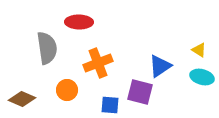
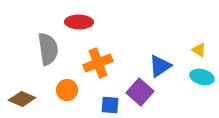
gray semicircle: moved 1 px right, 1 px down
purple square: rotated 28 degrees clockwise
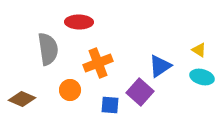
orange circle: moved 3 px right
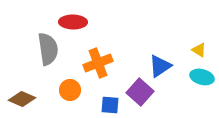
red ellipse: moved 6 px left
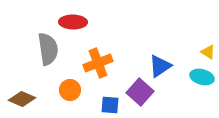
yellow triangle: moved 9 px right, 2 px down
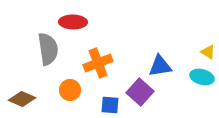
blue triangle: rotated 25 degrees clockwise
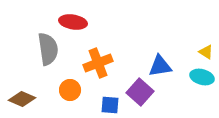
red ellipse: rotated 8 degrees clockwise
yellow triangle: moved 2 px left
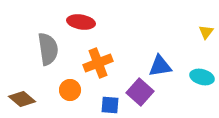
red ellipse: moved 8 px right
yellow triangle: moved 20 px up; rotated 35 degrees clockwise
brown diamond: rotated 16 degrees clockwise
